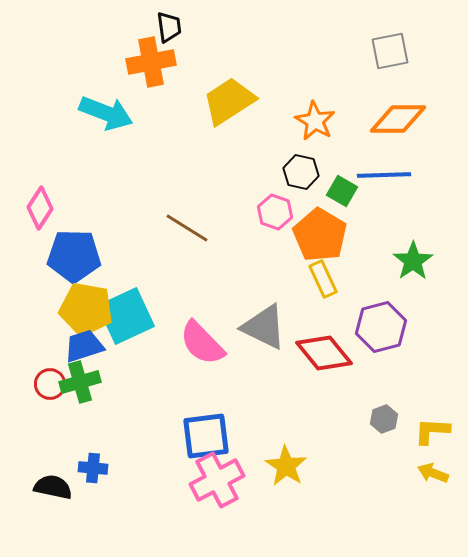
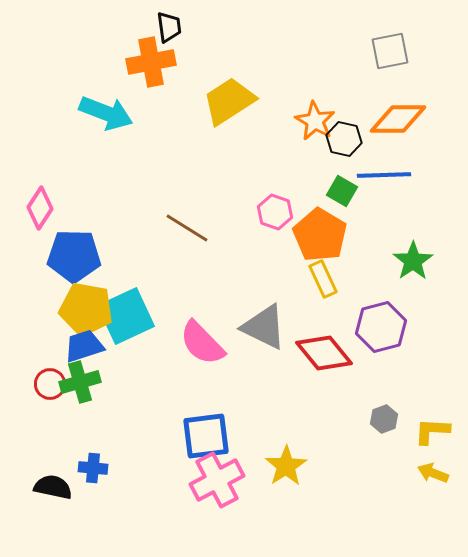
black hexagon: moved 43 px right, 33 px up
yellow star: rotated 6 degrees clockwise
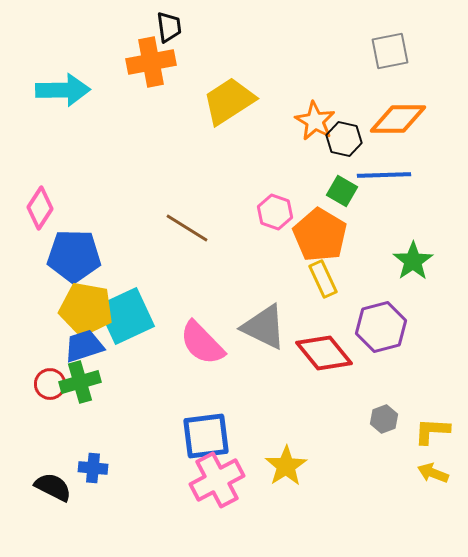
cyan arrow: moved 43 px left, 23 px up; rotated 22 degrees counterclockwise
black semicircle: rotated 15 degrees clockwise
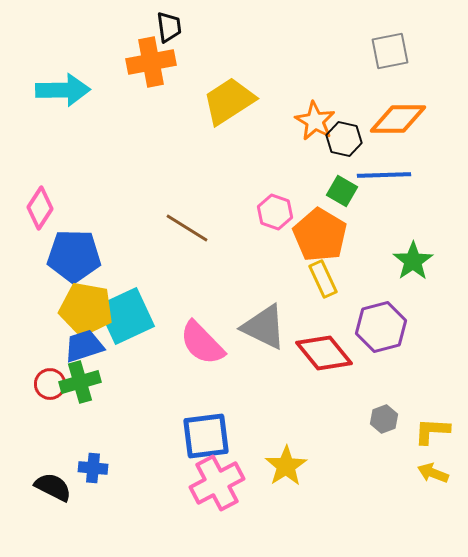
pink cross: moved 3 px down
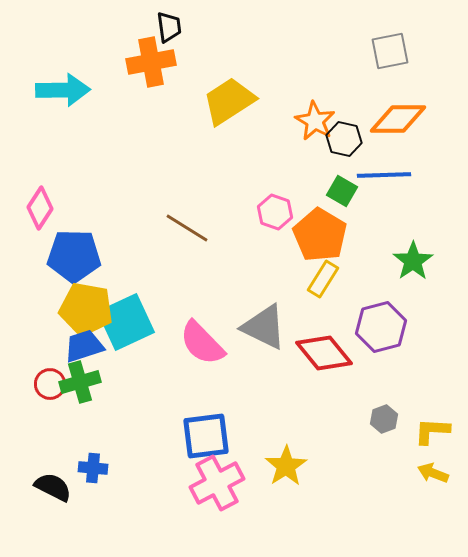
yellow rectangle: rotated 57 degrees clockwise
cyan square: moved 6 px down
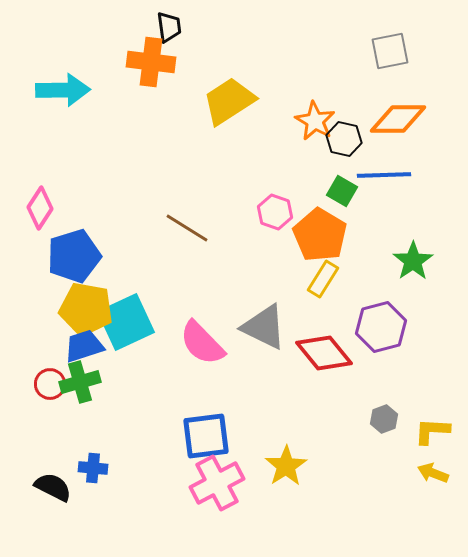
orange cross: rotated 18 degrees clockwise
blue pentagon: rotated 18 degrees counterclockwise
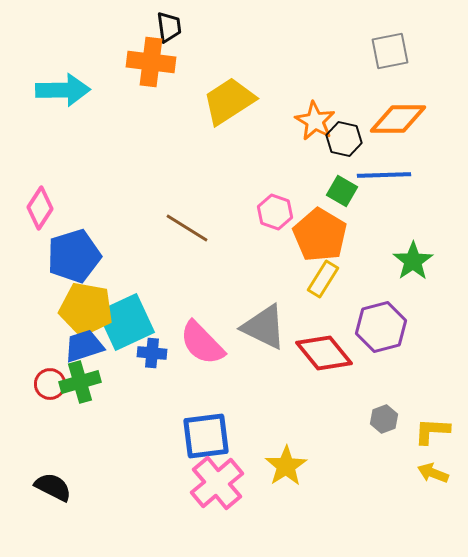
blue cross: moved 59 px right, 115 px up
pink cross: rotated 12 degrees counterclockwise
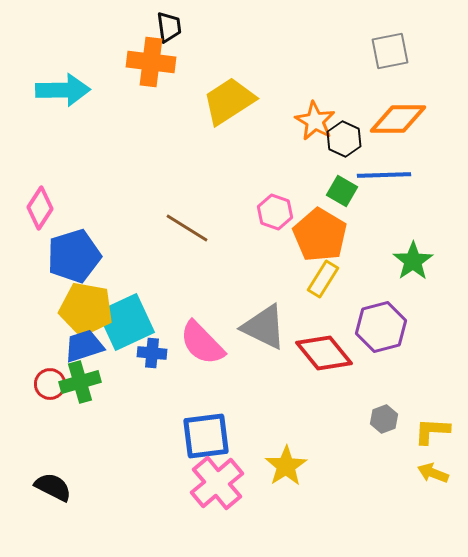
black hexagon: rotated 12 degrees clockwise
